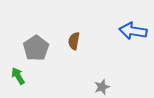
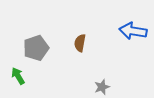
brown semicircle: moved 6 px right, 2 px down
gray pentagon: rotated 15 degrees clockwise
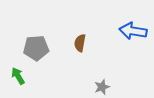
gray pentagon: rotated 15 degrees clockwise
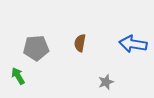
blue arrow: moved 13 px down
gray star: moved 4 px right, 5 px up
